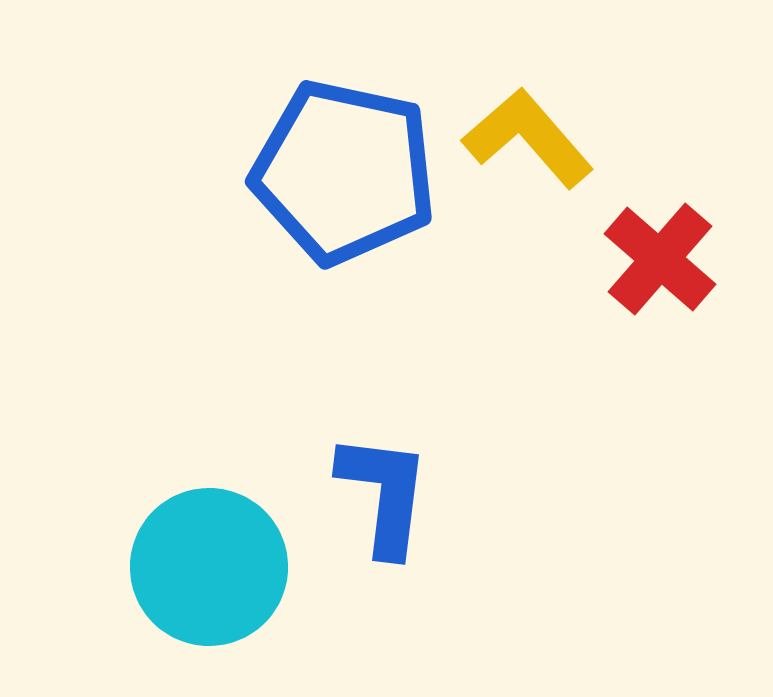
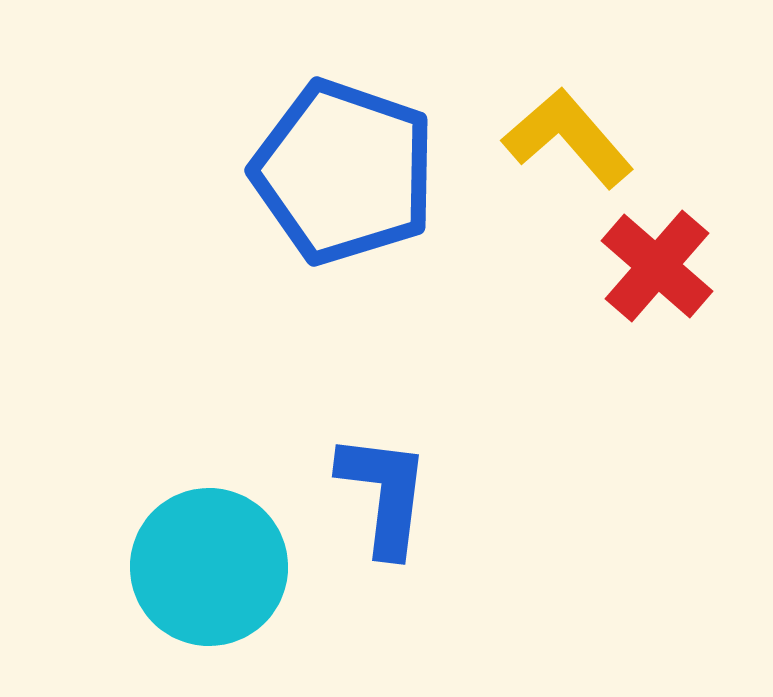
yellow L-shape: moved 40 px right
blue pentagon: rotated 7 degrees clockwise
red cross: moved 3 px left, 7 px down
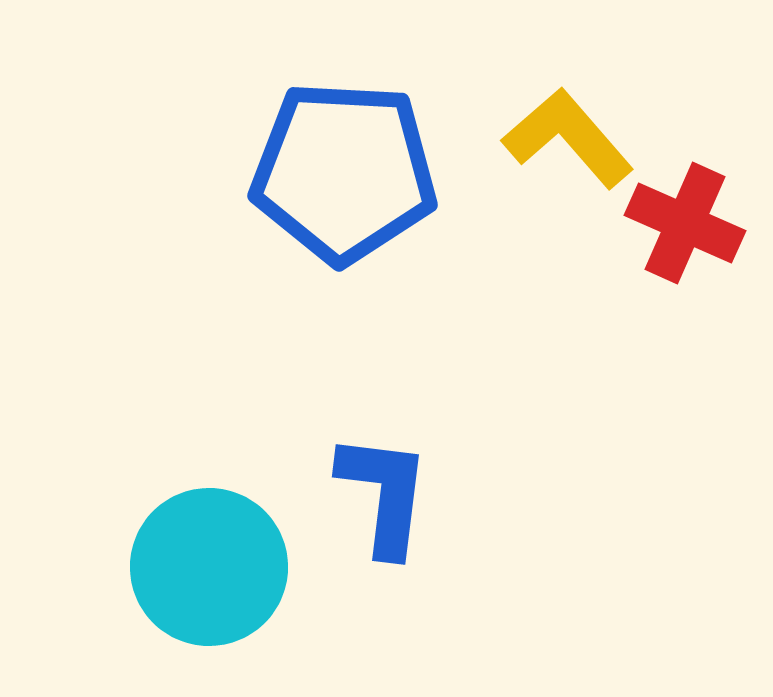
blue pentagon: rotated 16 degrees counterclockwise
red cross: moved 28 px right, 43 px up; rotated 17 degrees counterclockwise
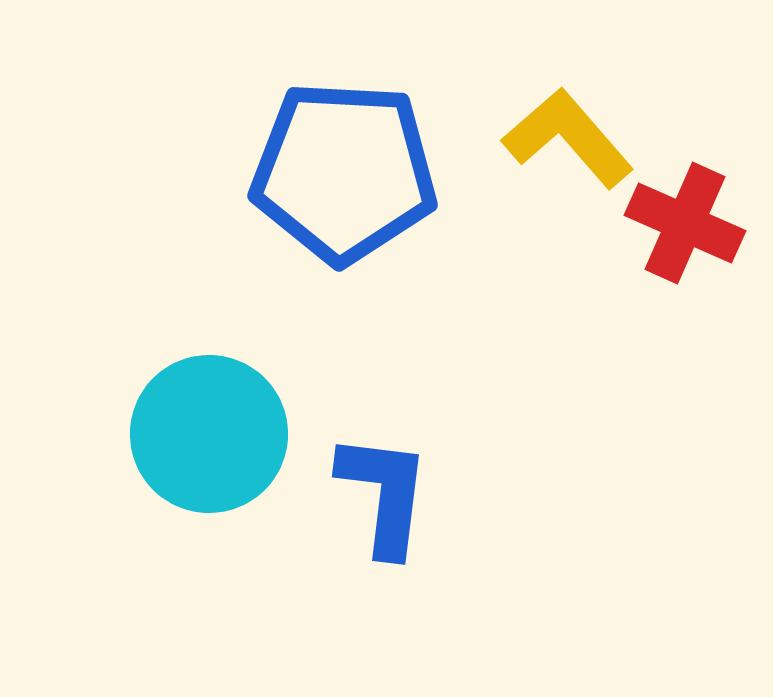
cyan circle: moved 133 px up
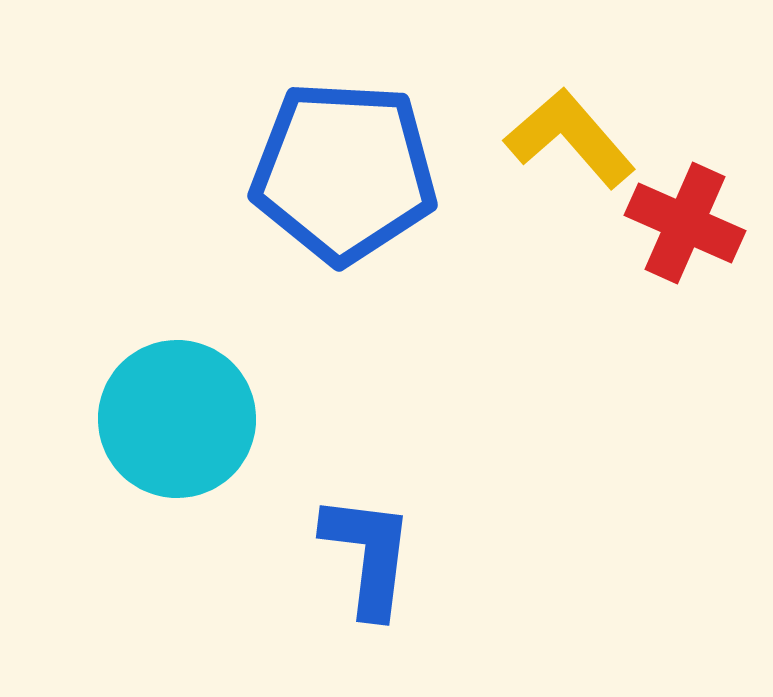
yellow L-shape: moved 2 px right
cyan circle: moved 32 px left, 15 px up
blue L-shape: moved 16 px left, 61 px down
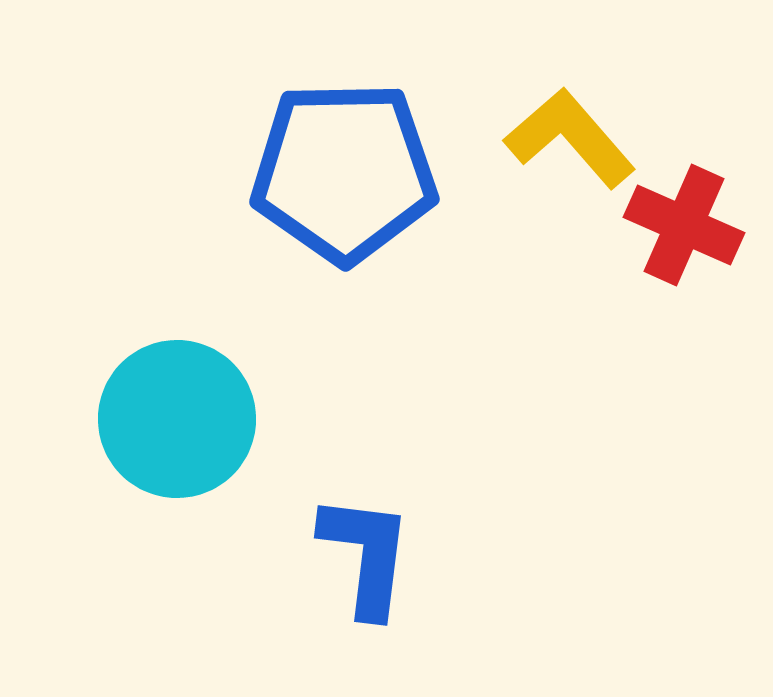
blue pentagon: rotated 4 degrees counterclockwise
red cross: moved 1 px left, 2 px down
blue L-shape: moved 2 px left
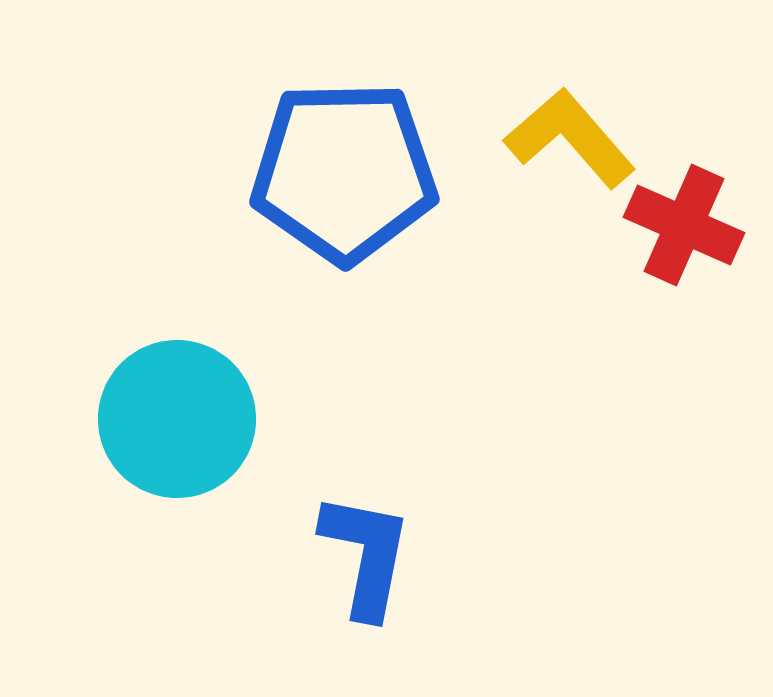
blue L-shape: rotated 4 degrees clockwise
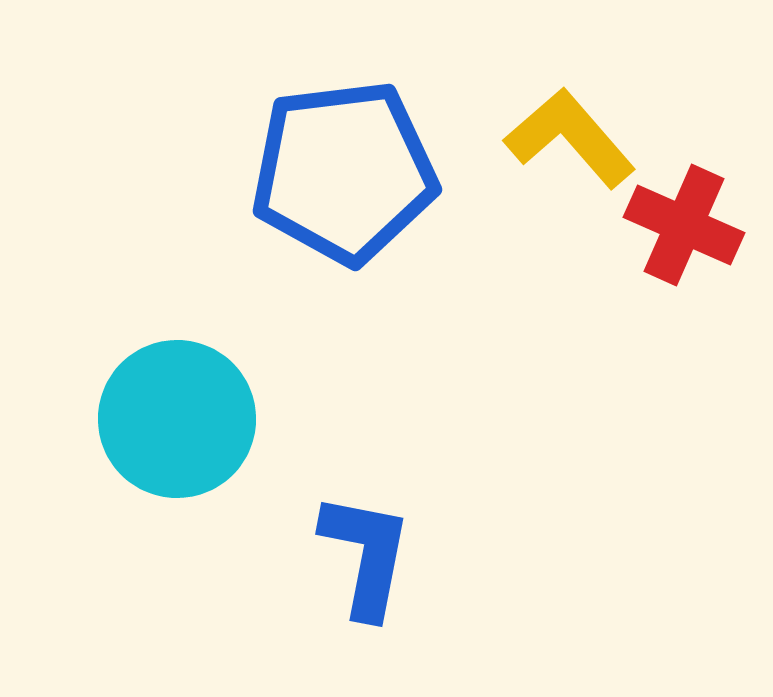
blue pentagon: rotated 6 degrees counterclockwise
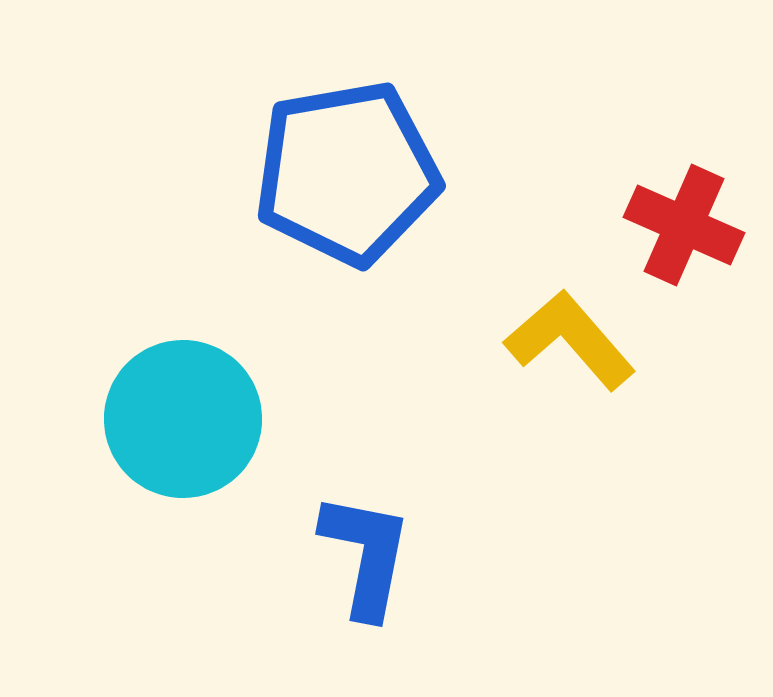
yellow L-shape: moved 202 px down
blue pentagon: moved 3 px right, 1 px down; rotated 3 degrees counterclockwise
cyan circle: moved 6 px right
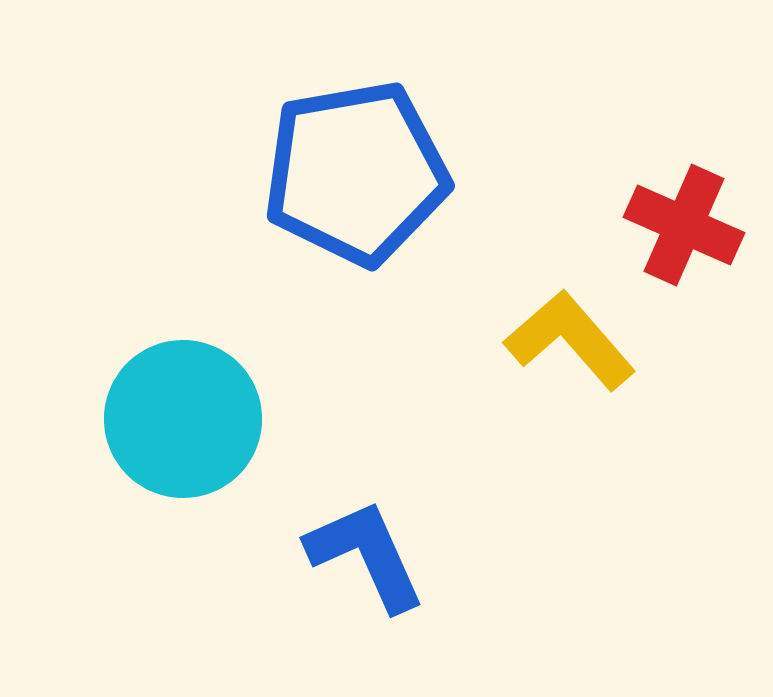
blue pentagon: moved 9 px right
blue L-shape: rotated 35 degrees counterclockwise
